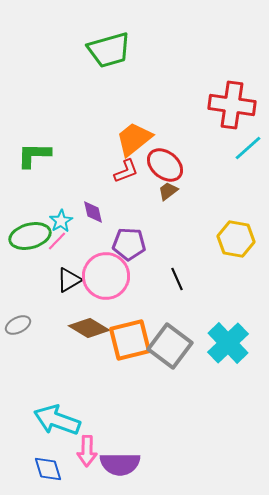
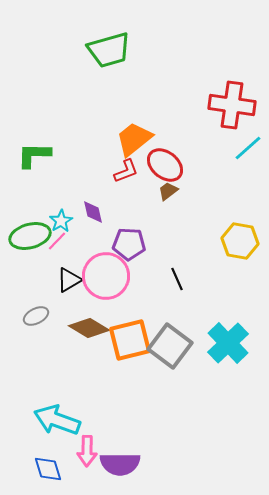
yellow hexagon: moved 4 px right, 2 px down
gray ellipse: moved 18 px right, 9 px up
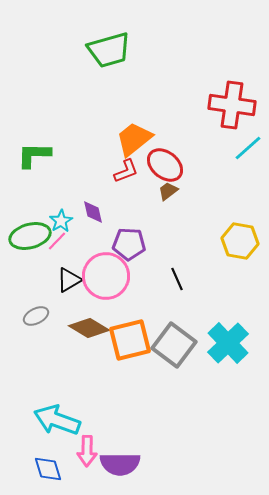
gray square: moved 4 px right, 1 px up
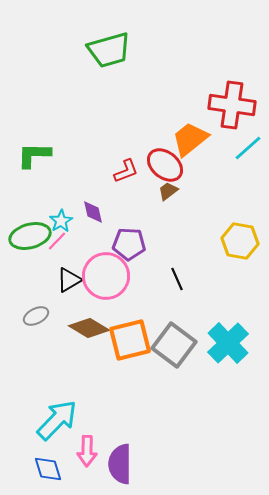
orange trapezoid: moved 56 px right
cyan arrow: rotated 114 degrees clockwise
purple semicircle: rotated 90 degrees clockwise
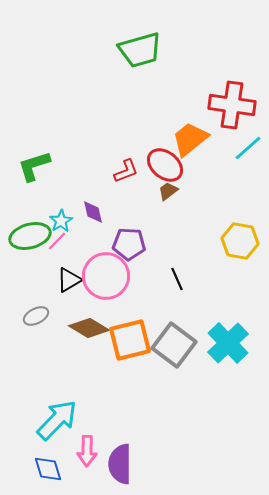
green trapezoid: moved 31 px right
green L-shape: moved 11 px down; rotated 18 degrees counterclockwise
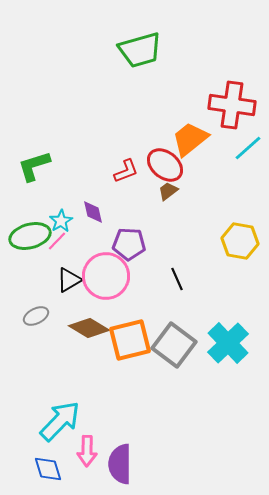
cyan arrow: moved 3 px right, 1 px down
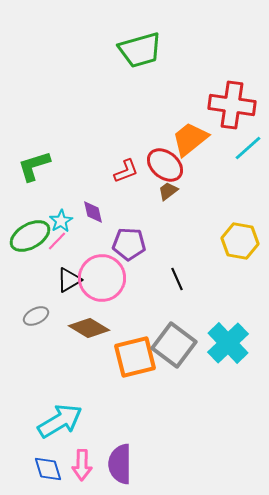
green ellipse: rotated 15 degrees counterclockwise
pink circle: moved 4 px left, 2 px down
orange square: moved 5 px right, 17 px down
cyan arrow: rotated 15 degrees clockwise
pink arrow: moved 5 px left, 14 px down
